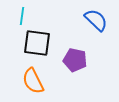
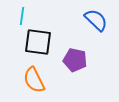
black square: moved 1 px right, 1 px up
orange semicircle: moved 1 px right, 1 px up
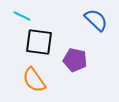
cyan line: rotated 72 degrees counterclockwise
black square: moved 1 px right
orange semicircle: rotated 8 degrees counterclockwise
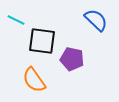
cyan line: moved 6 px left, 4 px down
black square: moved 3 px right, 1 px up
purple pentagon: moved 3 px left, 1 px up
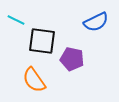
blue semicircle: moved 2 px down; rotated 110 degrees clockwise
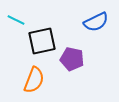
black square: rotated 20 degrees counterclockwise
orange semicircle: rotated 124 degrees counterclockwise
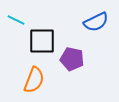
black square: rotated 12 degrees clockwise
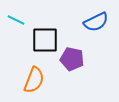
black square: moved 3 px right, 1 px up
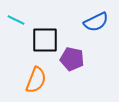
orange semicircle: moved 2 px right
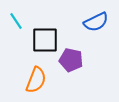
cyan line: moved 1 px down; rotated 30 degrees clockwise
purple pentagon: moved 1 px left, 1 px down
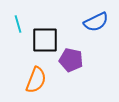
cyan line: moved 2 px right, 3 px down; rotated 18 degrees clockwise
